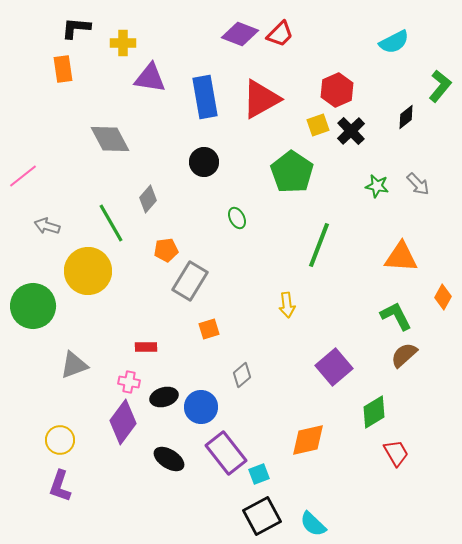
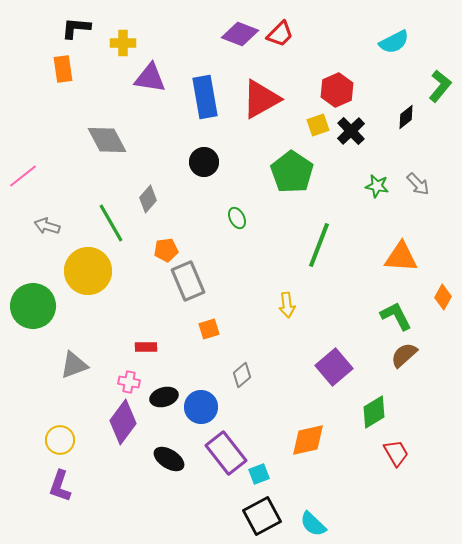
gray diamond at (110, 139): moved 3 px left, 1 px down
gray rectangle at (190, 281): moved 2 px left; rotated 54 degrees counterclockwise
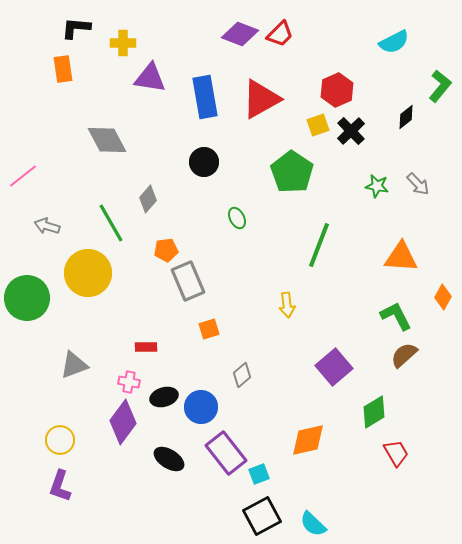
yellow circle at (88, 271): moved 2 px down
green circle at (33, 306): moved 6 px left, 8 px up
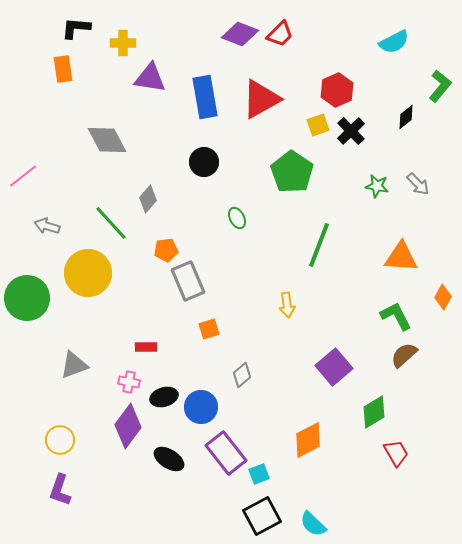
green line at (111, 223): rotated 12 degrees counterclockwise
purple diamond at (123, 422): moved 5 px right, 4 px down
orange diamond at (308, 440): rotated 15 degrees counterclockwise
purple L-shape at (60, 486): moved 4 px down
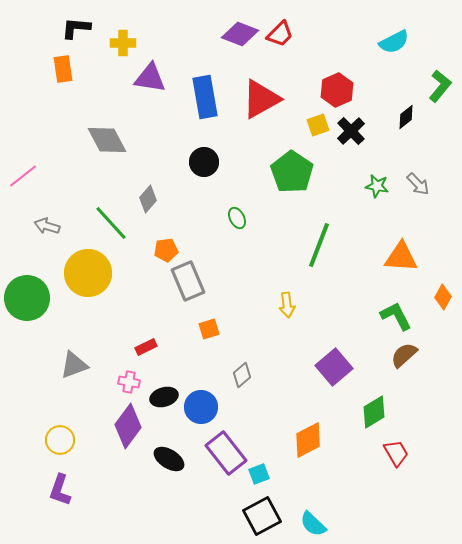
red rectangle at (146, 347): rotated 25 degrees counterclockwise
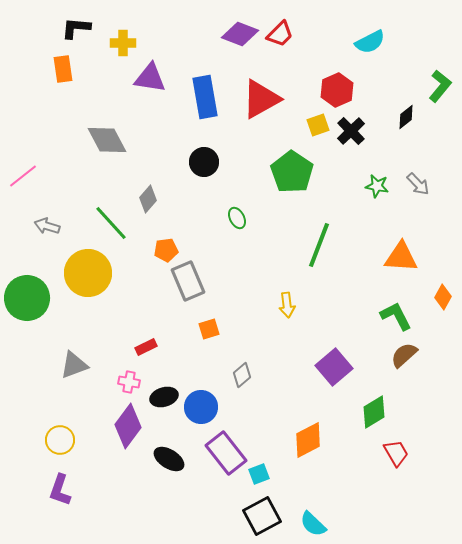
cyan semicircle at (394, 42): moved 24 px left
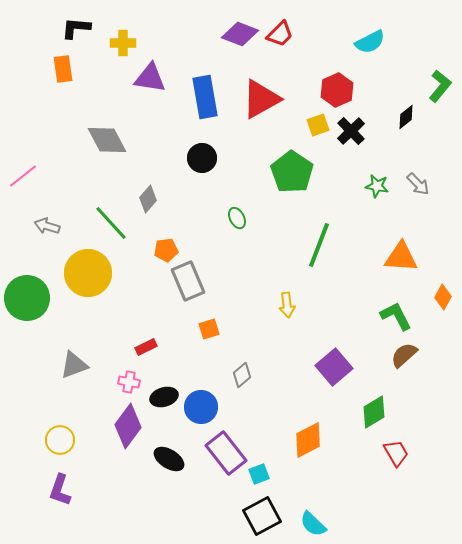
black circle at (204, 162): moved 2 px left, 4 px up
